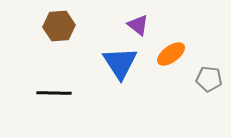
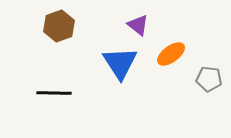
brown hexagon: rotated 16 degrees counterclockwise
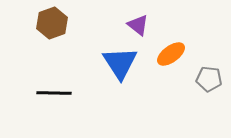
brown hexagon: moved 7 px left, 3 px up
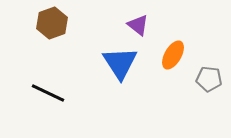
orange ellipse: moved 2 px right, 1 px down; rotated 24 degrees counterclockwise
black line: moved 6 px left; rotated 24 degrees clockwise
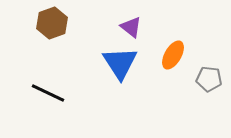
purple triangle: moved 7 px left, 2 px down
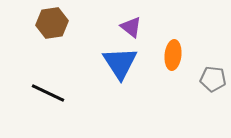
brown hexagon: rotated 12 degrees clockwise
orange ellipse: rotated 24 degrees counterclockwise
gray pentagon: moved 4 px right
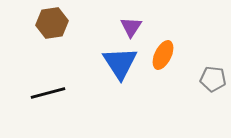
purple triangle: rotated 25 degrees clockwise
orange ellipse: moved 10 px left; rotated 20 degrees clockwise
black line: rotated 40 degrees counterclockwise
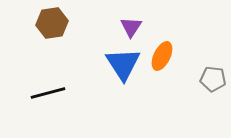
orange ellipse: moved 1 px left, 1 px down
blue triangle: moved 3 px right, 1 px down
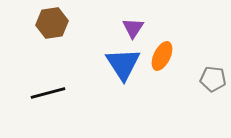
purple triangle: moved 2 px right, 1 px down
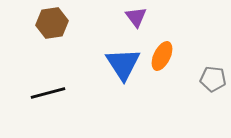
purple triangle: moved 3 px right, 11 px up; rotated 10 degrees counterclockwise
